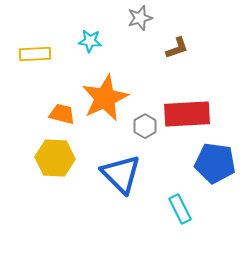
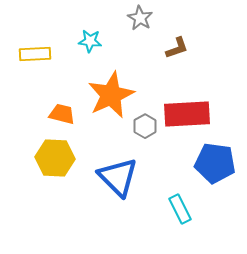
gray star: rotated 25 degrees counterclockwise
orange star: moved 6 px right, 3 px up
blue triangle: moved 3 px left, 3 px down
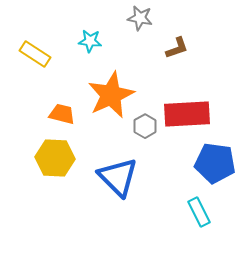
gray star: rotated 20 degrees counterclockwise
yellow rectangle: rotated 36 degrees clockwise
cyan rectangle: moved 19 px right, 3 px down
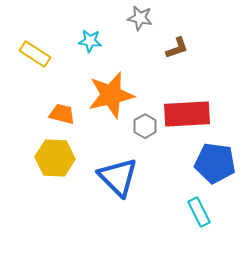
orange star: rotated 12 degrees clockwise
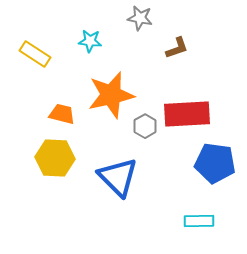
cyan rectangle: moved 9 px down; rotated 64 degrees counterclockwise
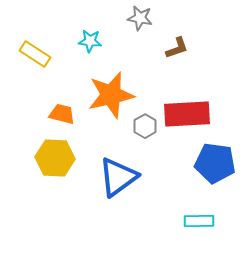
blue triangle: rotated 39 degrees clockwise
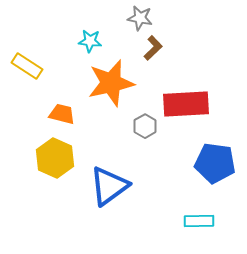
brown L-shape: moved 24 px left; rotated 25 degrees counterclockwise
yellow rectangle: moved 8 px left, 12 px down
orange star: moved 12 px up
red rectangle: moved 1 px left, 10 px up
yellow hexagon: rotated 21 degrees clockwise
blue triangle: moved 9 px left, 9 px down
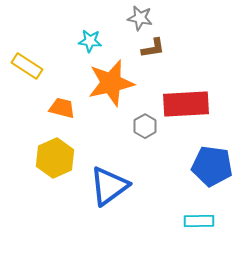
brown L-shape: rotated 35 degrees clockwise
orange trapezoid: moved 6 px up
yellow hexagon: rotated 12 degrees clockwise
blue pentagon: moved 3 px left, 3 px down
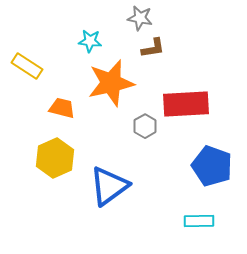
blue pentagon: rotated 12 degrees clockwise
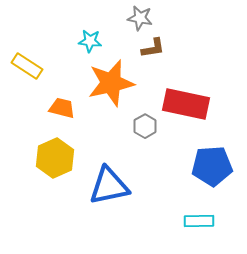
red rectangle: rotated 15 degrees clockwise
blue pentagon: rotated 24 degrees counterclockwise
blue triangle: rotated 24 degrees clockwise
